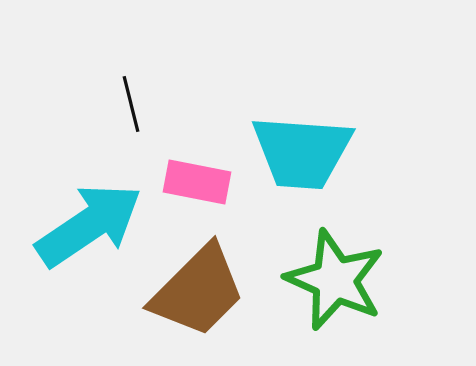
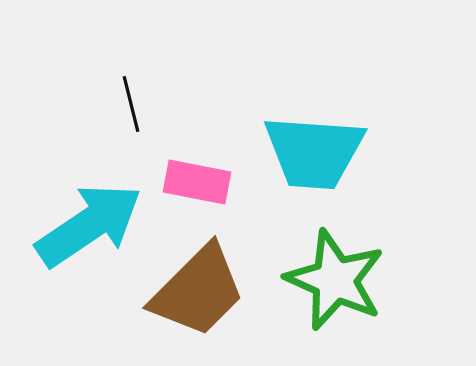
cyan trapezoid: moved 12 px right
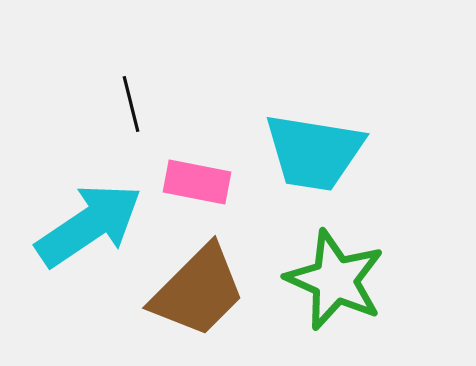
cyan trapezoid: rotated 5 degrees clockwise
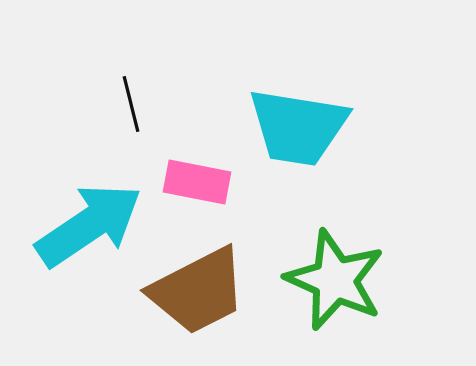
cyan trapezoid: moved 16 px left, 25 px up
brown trapezoid: rotated 18 degrees clockwise
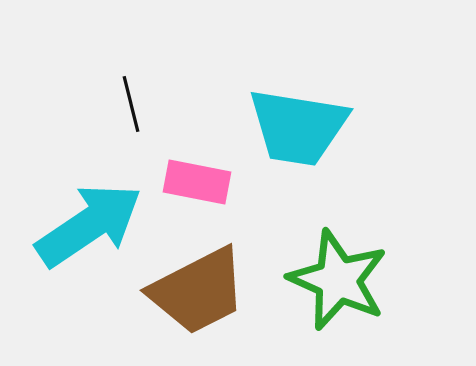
green star: moved 3 px right
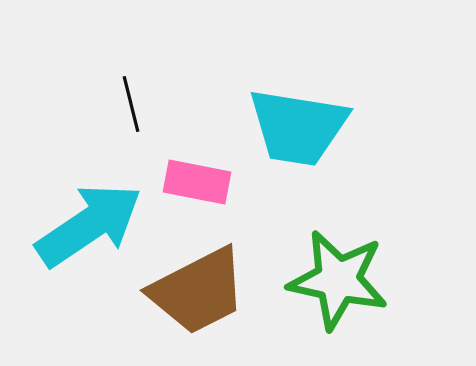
green star: rotated 12 degrees counterclockwise
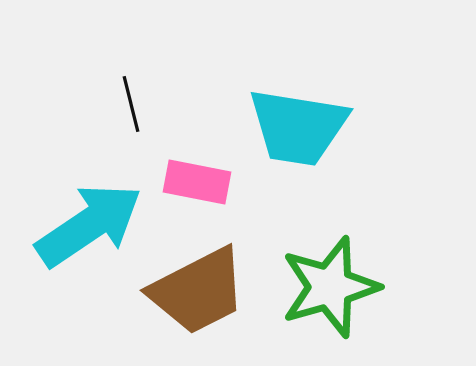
green star: moved 8 px left, 7 px down; rotated 28 degrees counterclockwise
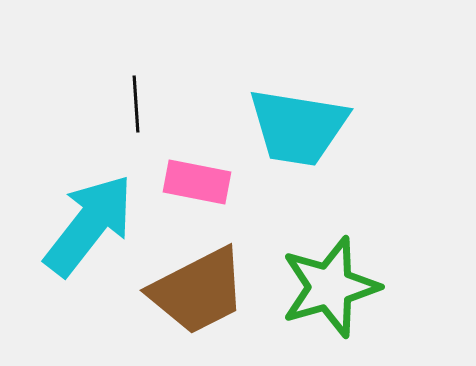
black line: moved 5 px right; rotated 10 degrees clockwise
cyan arrow: rotated 18 degrees counterclockwise
